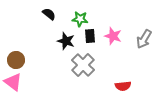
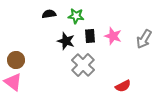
black semicircle: rotated 48 degrees counterclockwise
green star: moved 4 px left, 3 px up
red semicircle: rotated 21 degrees counterclockwise
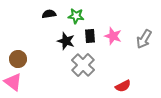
brown circle: moved 2 px right, 1 px up
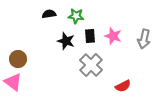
gray arrow: rotated 18 degrees counterclockwise
gray cross: moved 8 px right
